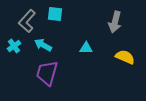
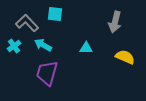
gray L-shape: moved 2 px down; rotated 95 degrees clockwise
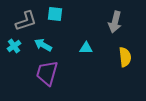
gray L-shape: moved 1 px left, 2 px up; rotated 115 degrees clockwise
yellow semicircle: rotated 60 degrees clockwise
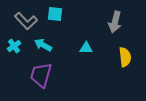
gray L-shape: rotated 65 degrees clockwise
purple trapezoid: moved 6 px left, 2 px down
